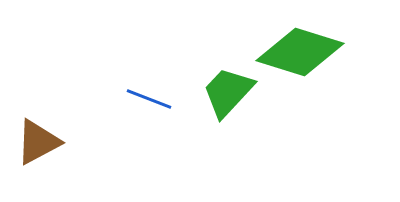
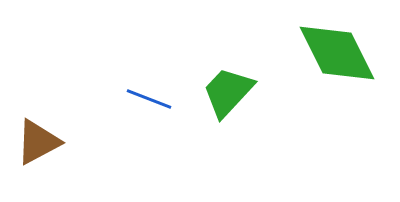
green diamond: moved 37 px right, 1 px down; rotated 46 degrees clockwise
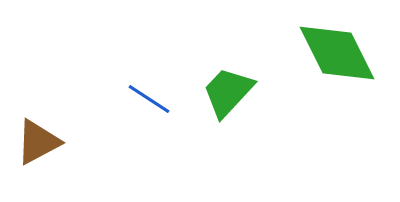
blue line: rotated 12 degrees clockwise
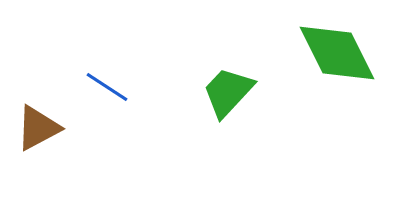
blue line: moved 42 px left, 12 px up
brown triangle: moved 14 px up
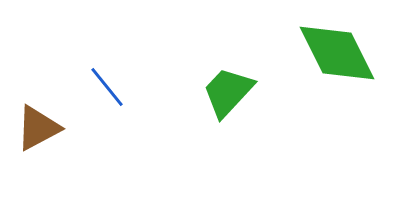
blue line: rotated 18 degrees clockwise
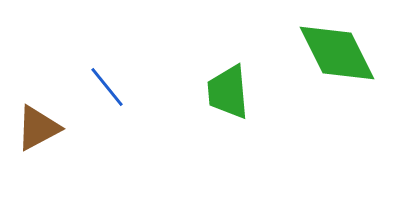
green trapezoid: rotated 48 degrees counterclockwise
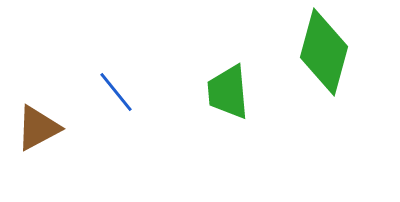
green diamond: moved 13 px left, 1 px up; rotated 42 degrees clockwise
blue line: moved 9 px right, 5 px down
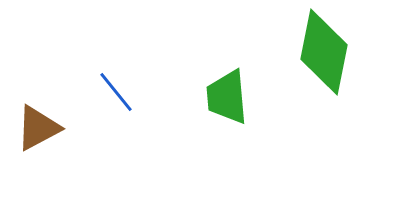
green diamond: rotated 4 degrees counterclockwise
green trapezoid: moved 1 px left, 5 px down
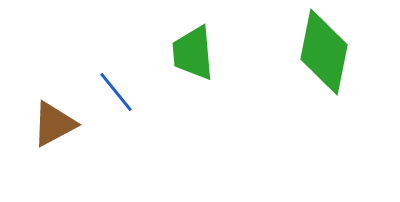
green trapezoid: moved 34 px left, 44 px up
brown triangle: moved 16 px right, 4 px up
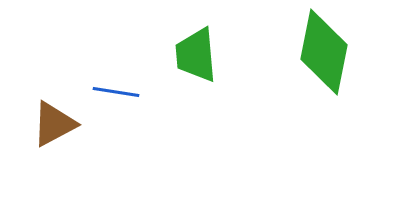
green trapezoid: moved 3 px right, 2 px down
blue line: rotated 42 degrees counterclockwise
